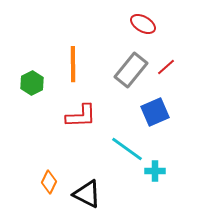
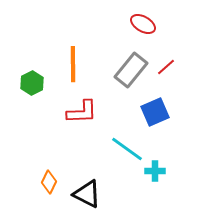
red L-shape: moved 1 px right, 4 px up
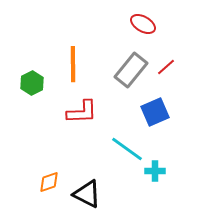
orange diamond: rotated 45 degrees clockwise
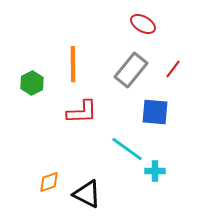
red line: moved 7 px right, 2 px down; rotated 12 degrees counterclockwise
blue square: rotated 28 degrees clockwise
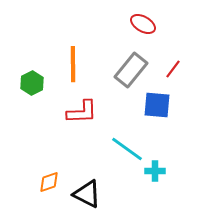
blue square: moved 2 px right, 7 px up
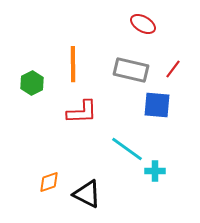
gray rectangle: rotated 64 degrees clockwise
